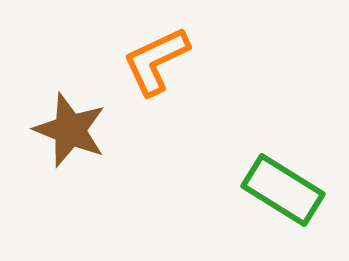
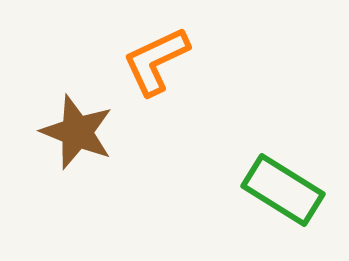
brown star: moved 7 px right, 2 px down
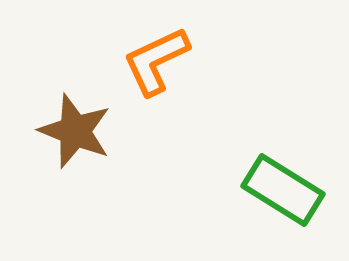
brown star: moved 2 px left, 1 px up
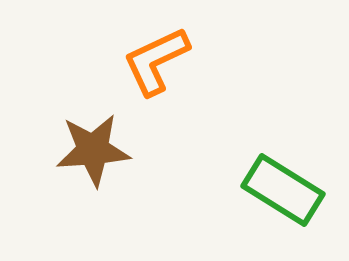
brown star: moved 18 px right, 19 px down; rotated 26 degrees counterclockwise
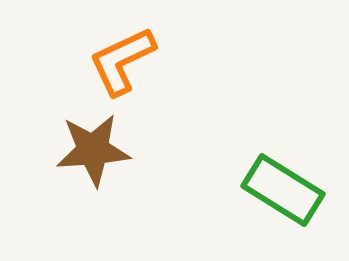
orange L-shape: moved 34 px left
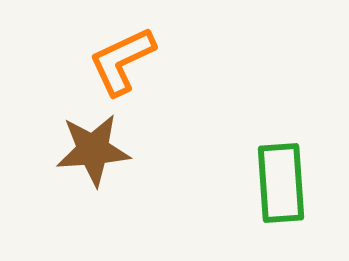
green rectangle: moved 2 px left, 7 px up; rotated 54 degrees clockwise
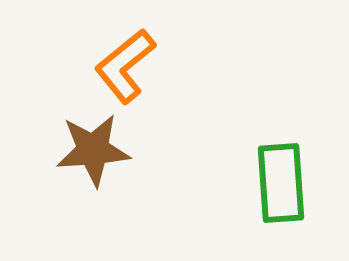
orange L-shape: moved 3 px right, 5 px down; rotated 14 degrees counterclockwise
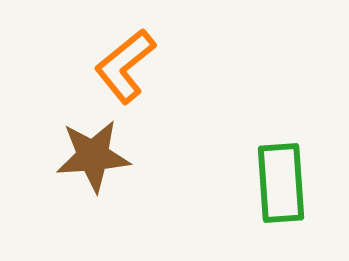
brown star: moved 6 px down
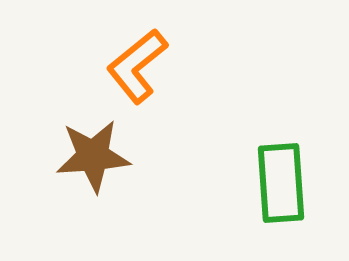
orange L-shape: moved 12 px right
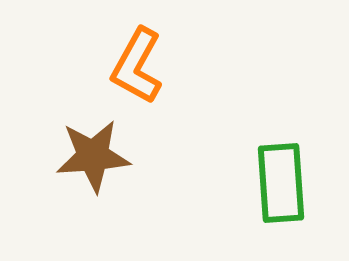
orange L-shape: rotated 22 degrees counterclockwise
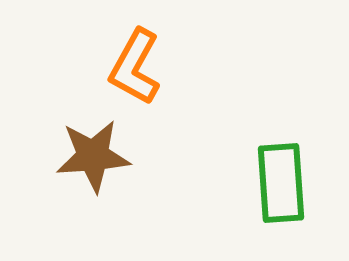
orange L-shape: moved 2 px left, 1 px down
